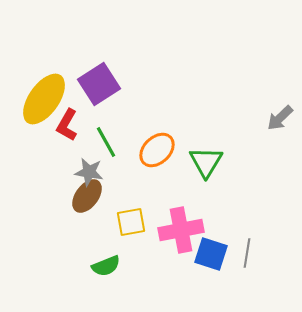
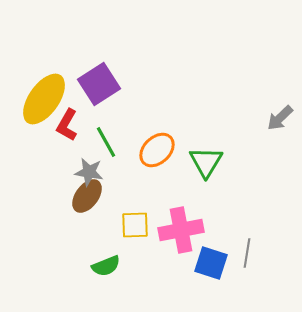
yellow square: moved 4 px right, 3 px down; rotated 8 degrees clockwise
blue square: moved 9 px down
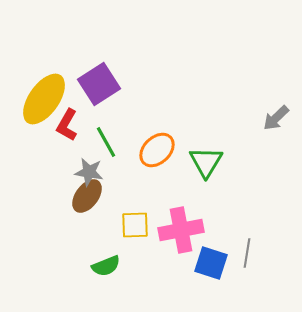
gray arrow: moved 4 px left
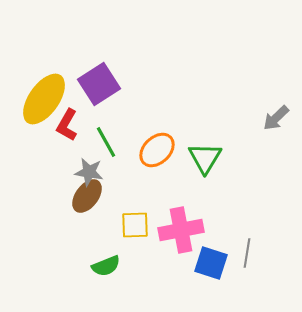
green triangle: moved 1 px left, 4 px up
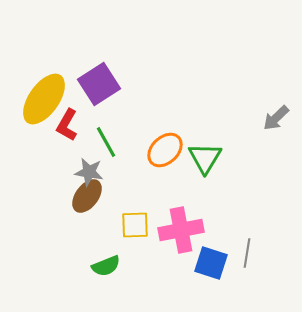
orange ellipse: moved 8 px right
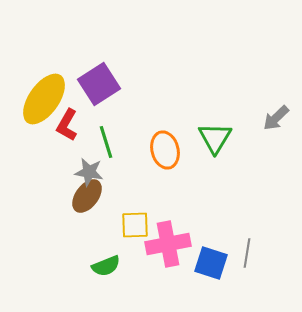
green line: rotated 12 degrees clockwise
orange ellipse: rotated 60 degrees counterclockwise
green triangle: moved 10 px right, 20 px up
pink cross: moved 13 px left, 14 px down
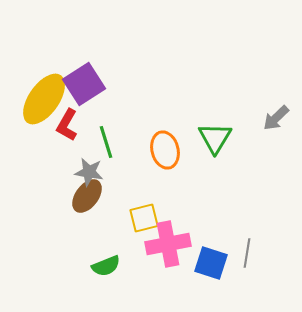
purple square: moved 15 px left
yellow square: moved 9 px right, 7 px up; rotated 12 degrees counterclockwise
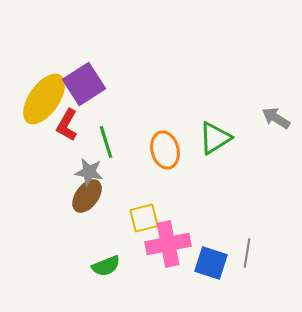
gray arrow: rotated 76 degrees clockwise
green triangle: rotated 27 degrees clockwise
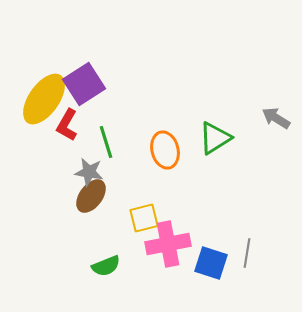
brown ellipse: moved 4 px right
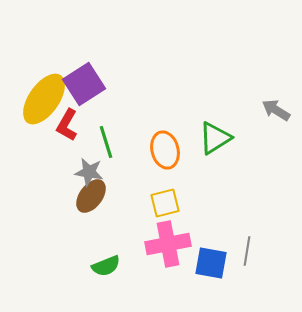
gray arrow: moved 8 px up
yellow square: moved 21 px right, 15 px up
gray line: moved 2 px up
blue square: rotated 8 degrees counterclockwise
